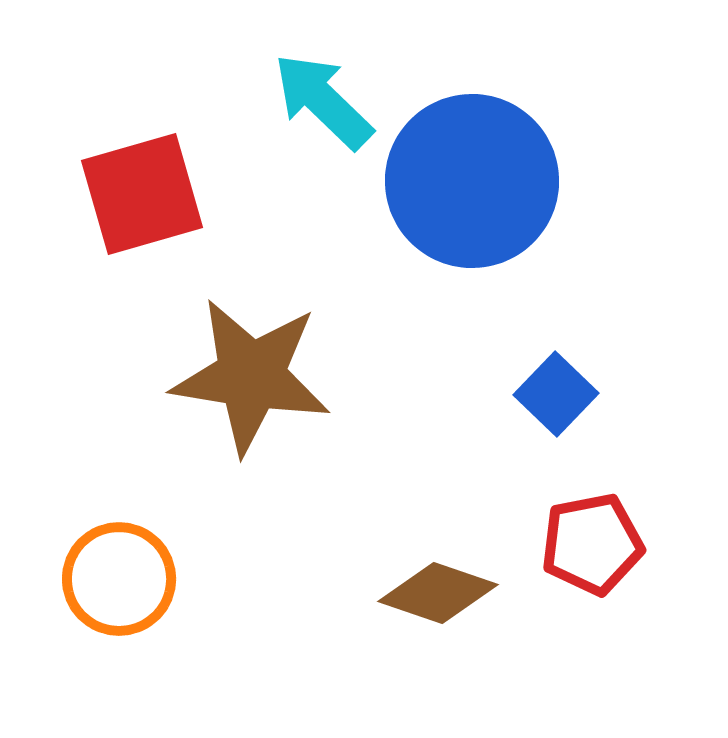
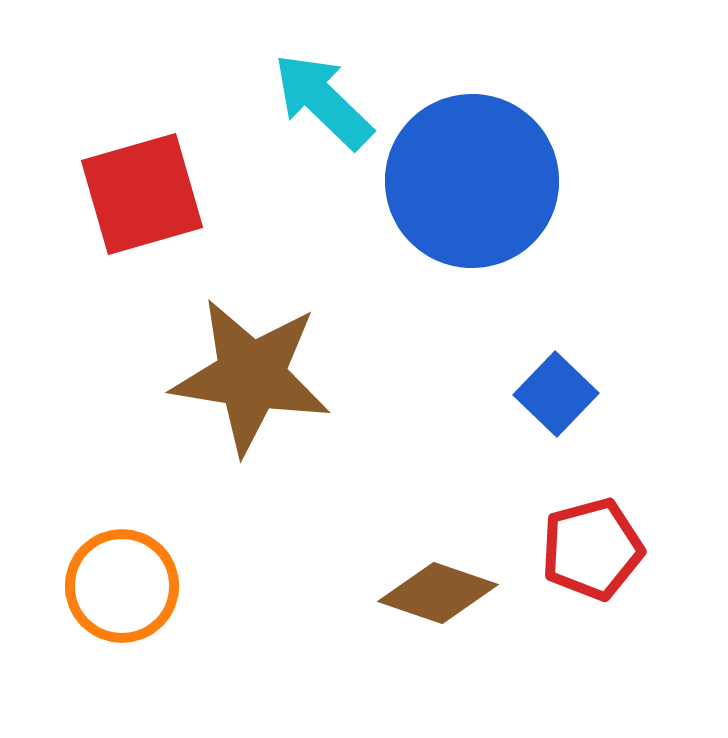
red pentagon: moved 5 px down; rotated 4 degrees counterclockwise
orange circle: moved 3 px right, 7 px down
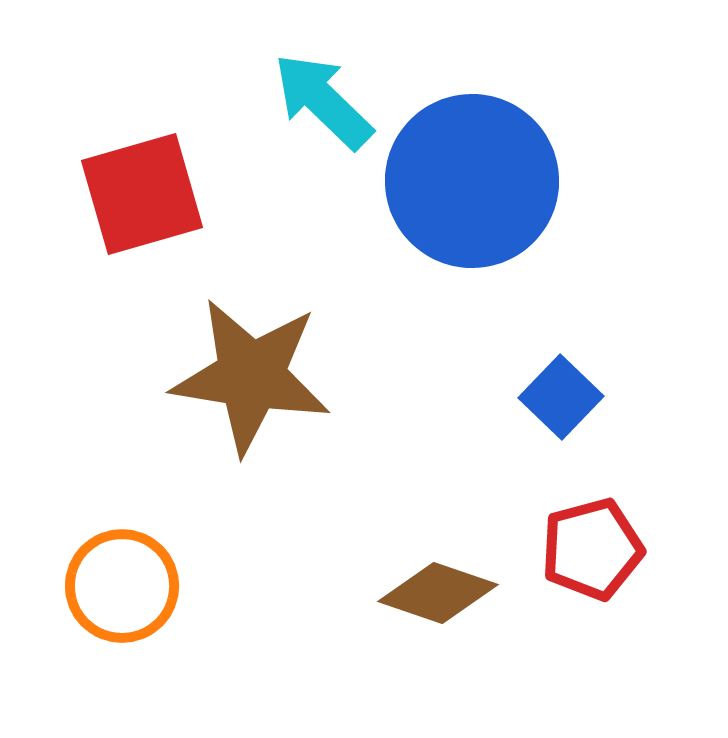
blue square: moved 5 px right, 3 px down
